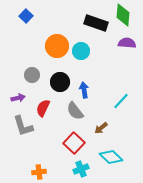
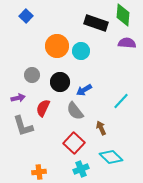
blue arrow: rotated 112 degrees counterclockwise
brown arrow: rotated 104 degrees clockwise
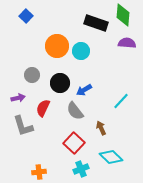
black circle: moved 1 px down
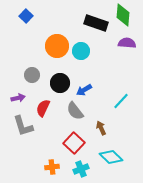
orange cross: moved 13 px right, 5 px up
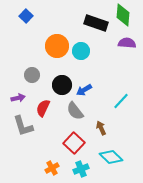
black circle: moved 2 px right, 2 px down
orange cross: moved 1 px down; rotated 24 degrees counterclockwise
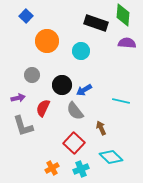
orange circle: moved 10 px left, 5 px up
cyan line: rotated 60 degrees clockwise
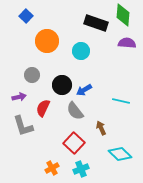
purple arrow: moved 1 px right, 1 px up
cyan diamond: moved 9 px right, 3 px up
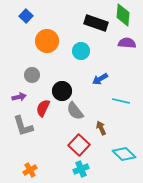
black circle: moved 6 px down
blue arrow: moved 16 px right, 11 px up
red square: moved 5 px right, 2 px down
cyan diamond: moved 4 px right
orange cross: moved 22 px left, 2 px down
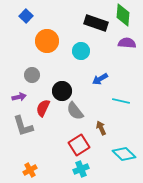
red square: rotated 15 degrees clockwise
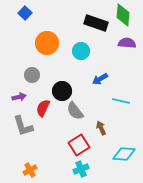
blue square: moved 1 px left, 3 px up
orange circle: moved 2 px down
cyan diamond: rotated 40 degrees counterclockwise
